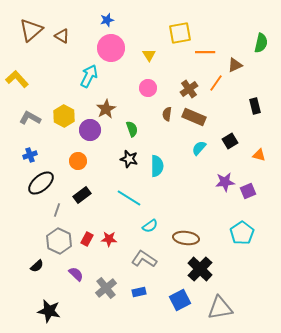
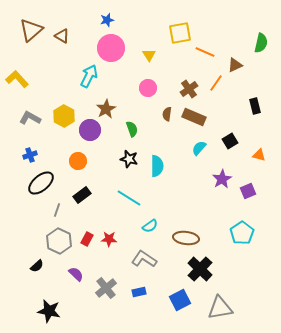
orange line at (205, 52): rotated 24 degrees clockwise
purple star at (225, 182): moved 3 px left, 3 px up; rotated 24 degrees counterclockwise
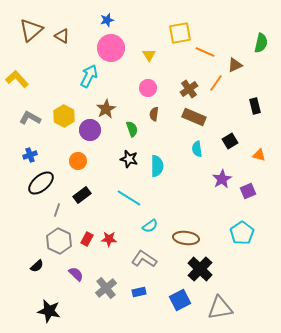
brown semicircle at (167, 114): moved 13 px left
cyan semicircle at (199, 148): moved 2 px left, 1 px down; rotated 49 degrees counterclockwise
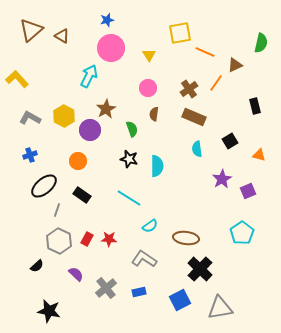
black ellipse at (41, 183): moved 3 px right, 3 px down
black rectangle at (82, 195): rotated 72 degrees clockwise
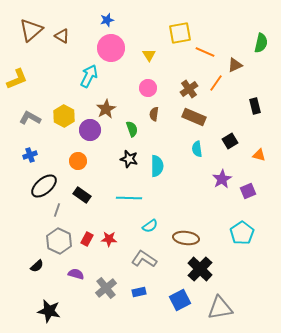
yellow L-shape at (17, 79): rotated 110 degrees clockwise
cyan line at (129, 198): rotated 30 degrees counterclockwise
purple semicircle at (76, 274): rotated 28 degrees counterclockwise
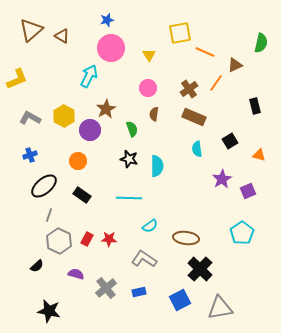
gray line at (57, 210): moved 8 px left, 5 px down
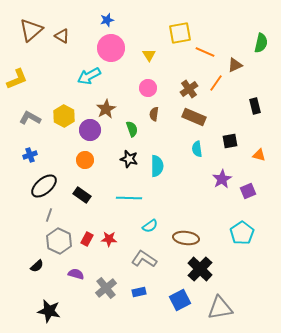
cyan arrow at (89, 76): rotated 145 degrees counterclockwise
black square at (230, 141): rotated 21 degrees clockwise
orange circle at (78, 161): moved 7 px right, 1 px up
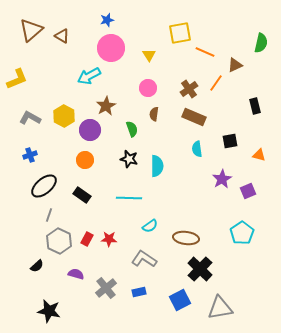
brown star at (106, 109): moved 3 px up
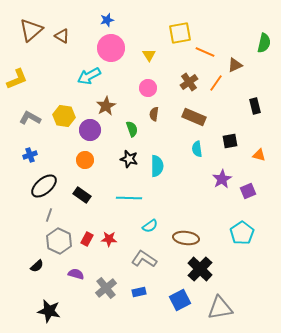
green semicircle at (261, 43): moved 3 px right
brown cross at (189, 89): moved 7 px up
yellow hexagon at (64, 116): rotated 20 degrees counterclockwise
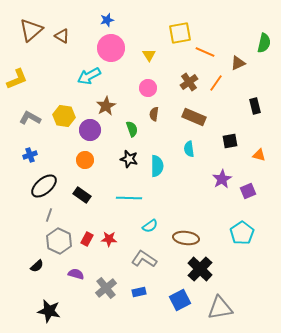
brown triangle at (235, 65): moved 3 px right, 2 px up
cyan semicircle at (197, 149): moved 8 px left
